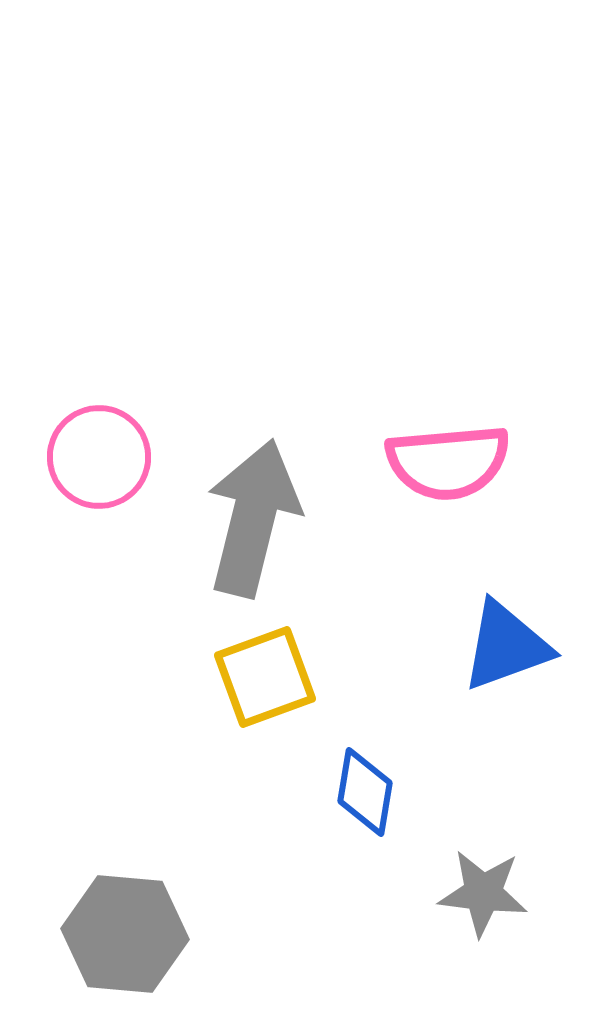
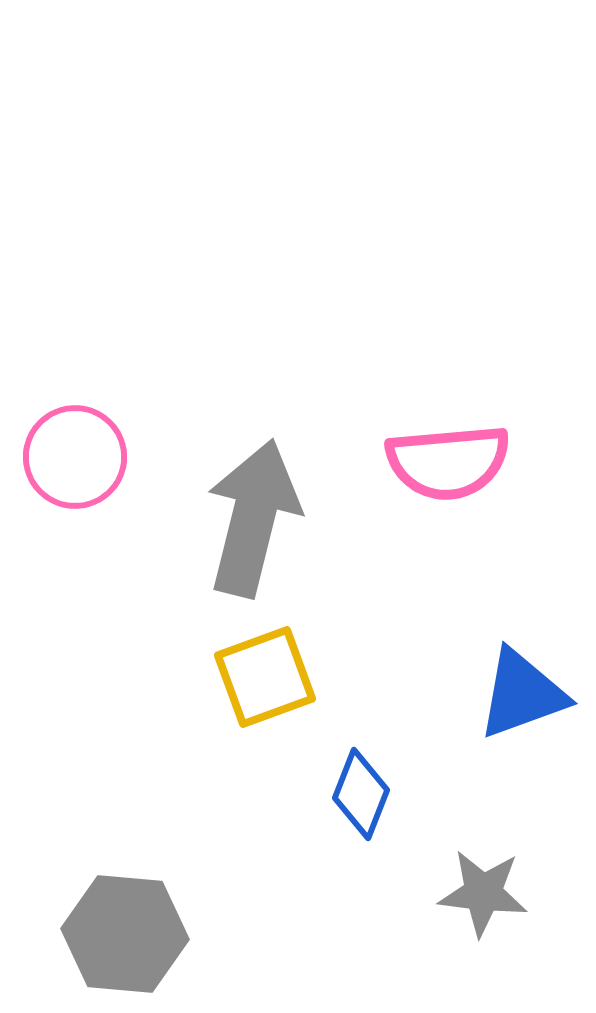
pink circle: moved 24 px left
blue triangle: moved 16 px right, 48 px down
blue diamond: moved 4 px left, 2 px down; rotated 12 degrees clockwise
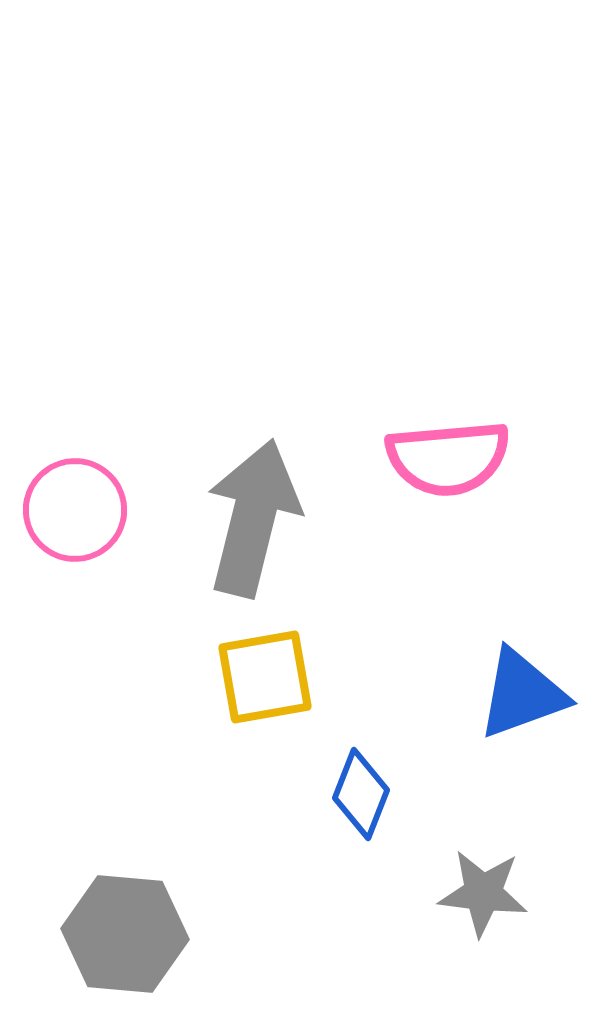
pink circle: moved 53 px down
pink semicircle: moved 4 px up
yellow square: rotated 10 degrees clockwise
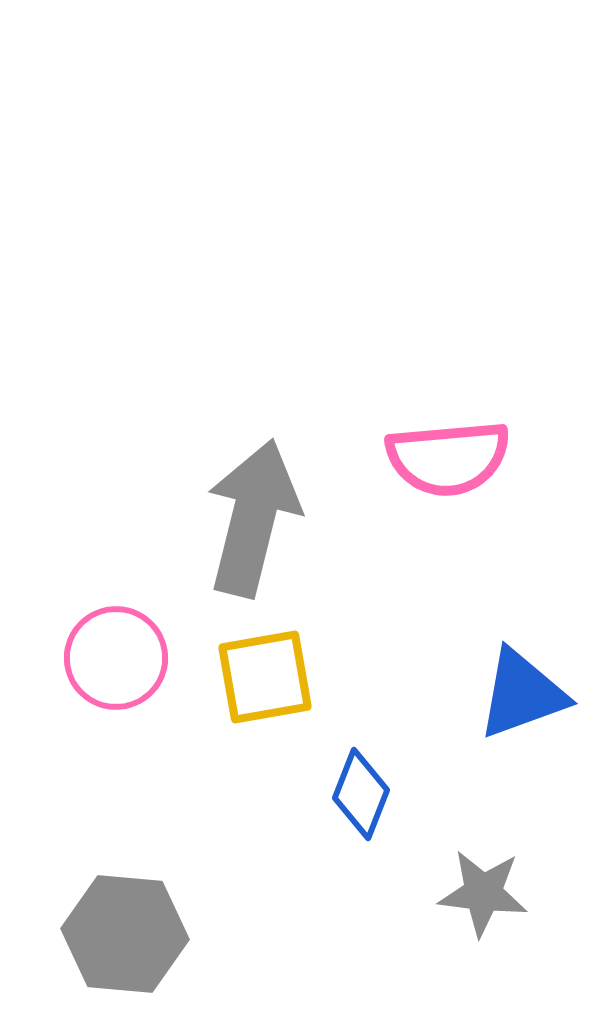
pink circle: moved 41 px right, 148 px down
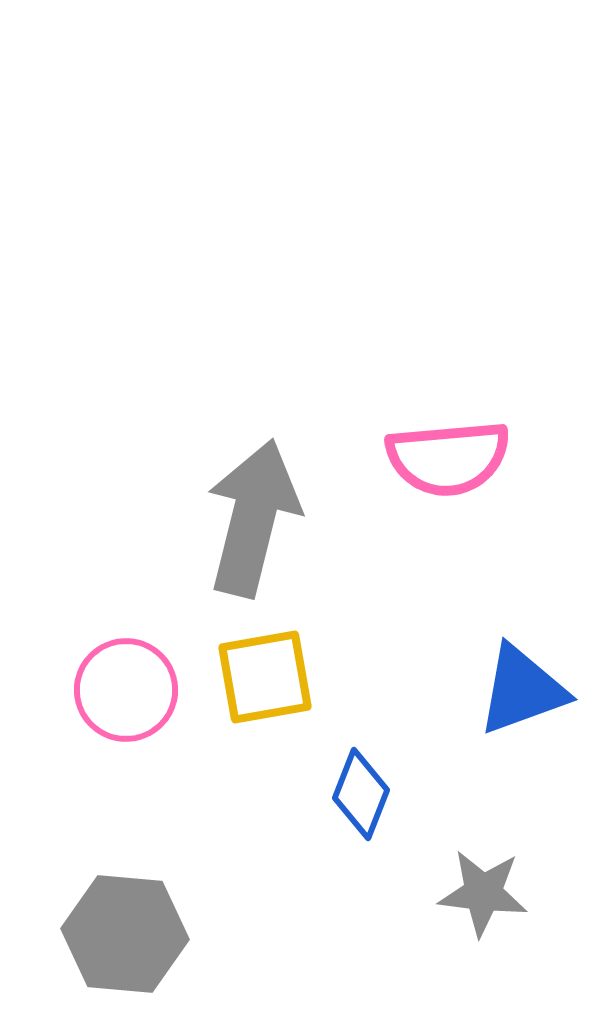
pink circle: moved 10 px right, 32 px down
blue triangle: moved 4 px up
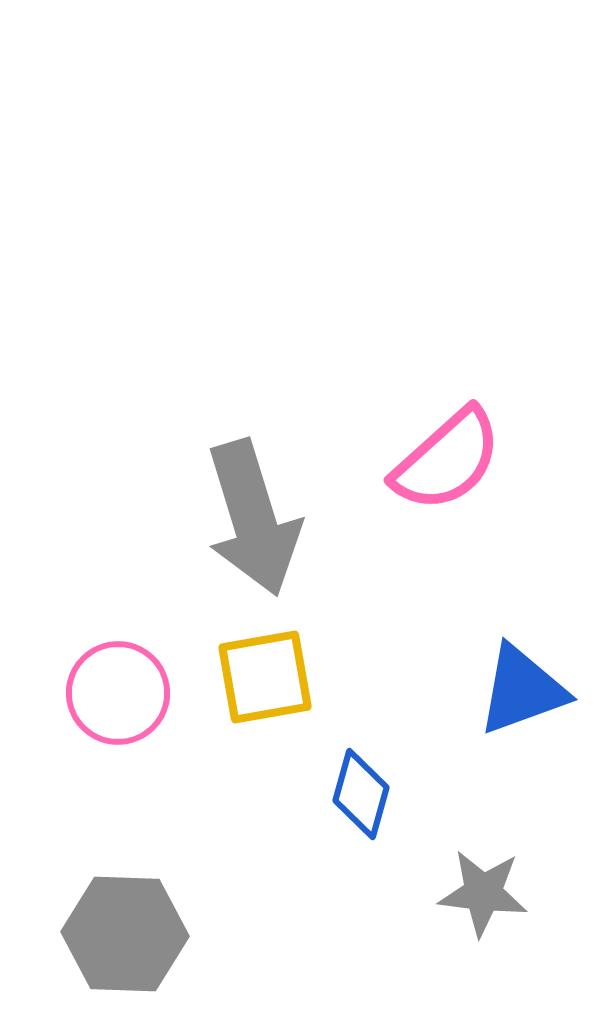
pink semicircle: moved 1 px left, 2 px down; rotated 37 degrees counterclockwise
gray arrow: rotated 149 degrees clockwise
pink circle: moved 8 px left, 3 px down
blue diamond: rotated 6 degrees counterclockwise
gray hexagon: rotated 3 degrees counterclockwise
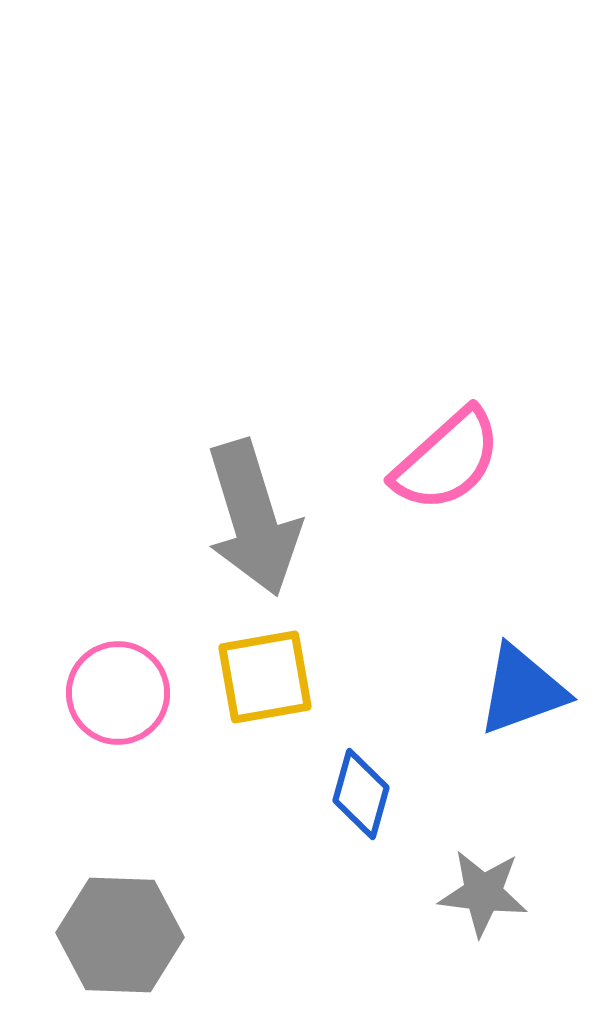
gray hexagon: moved 5 px left, 1 px down
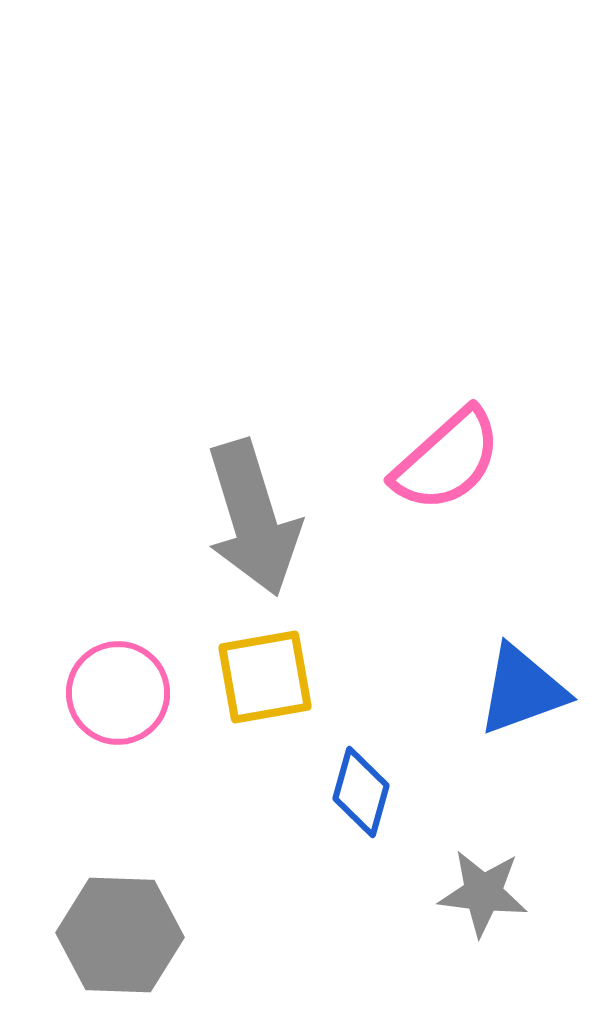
blue diamond: moved 2 px up
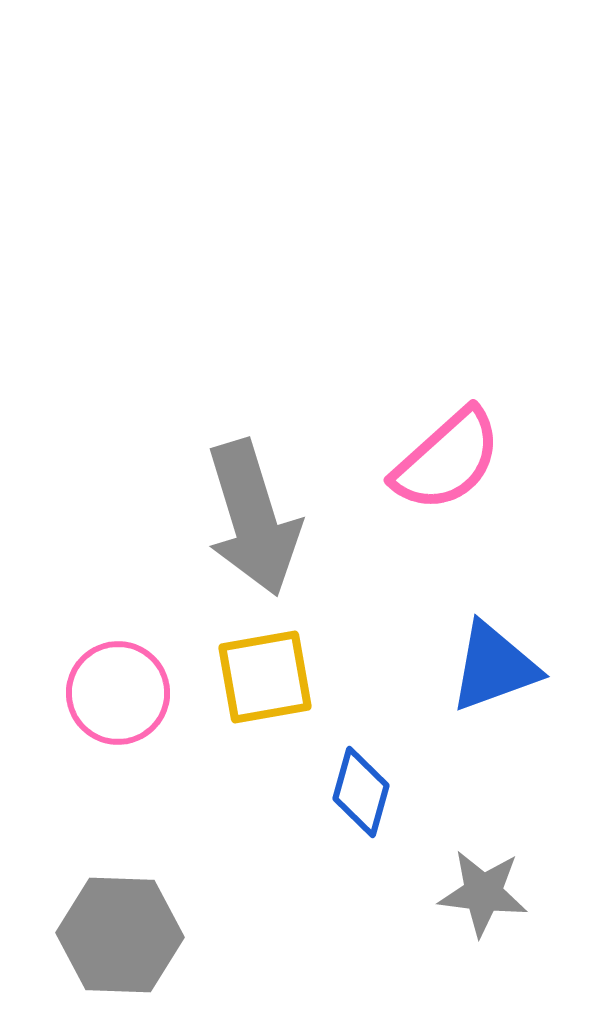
blue triangle: moved 28 px left, 23 px up
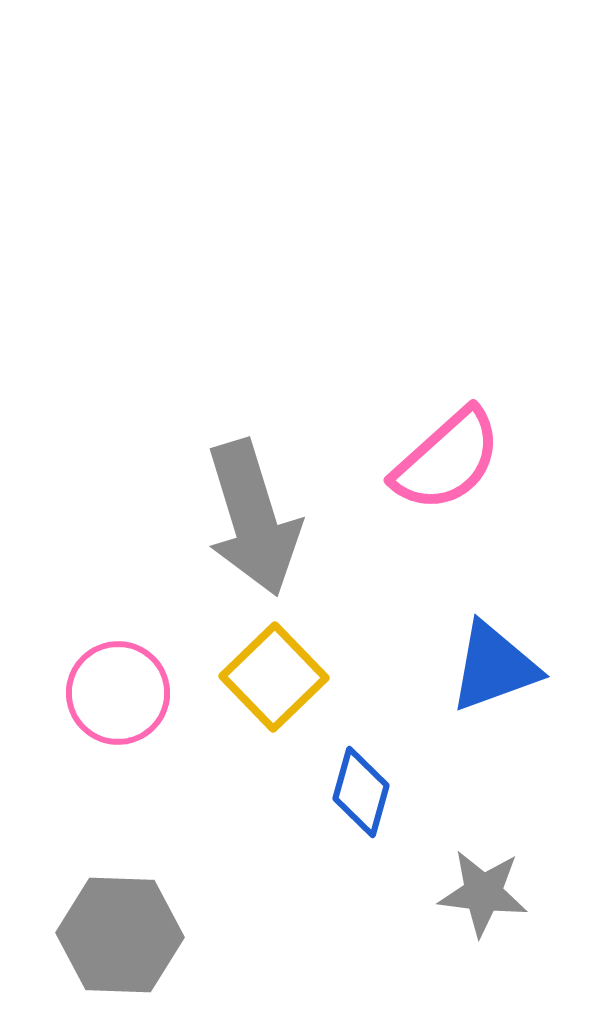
yellow square: moved 9 px right; rotated 34 degrees counterclockwise
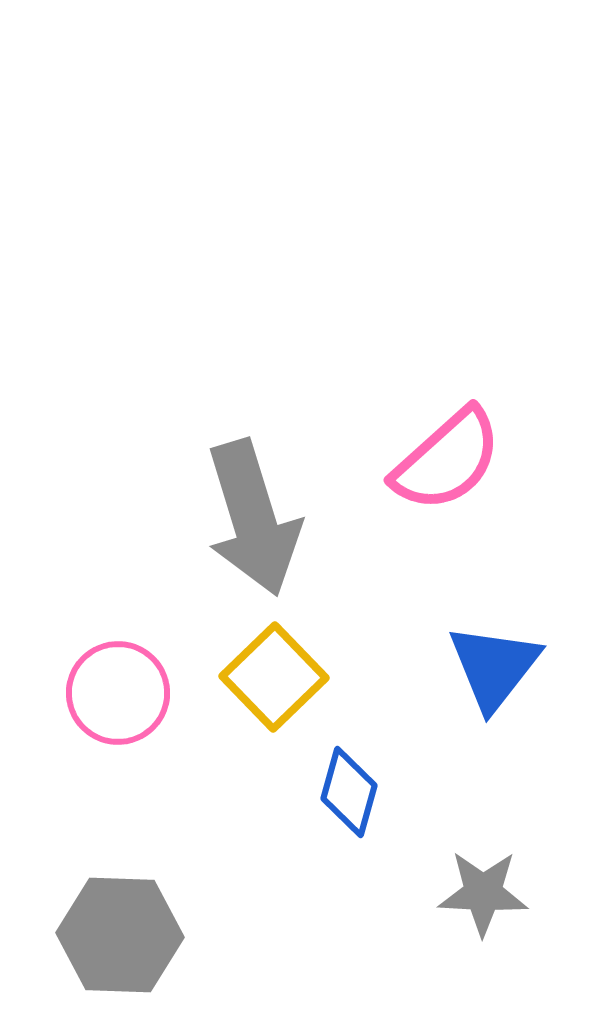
blue triangle: rotated 32 degrees counterclockwise
blue diamond: moved 12 px left
gray star: rotated 4 degrees counterclockwise
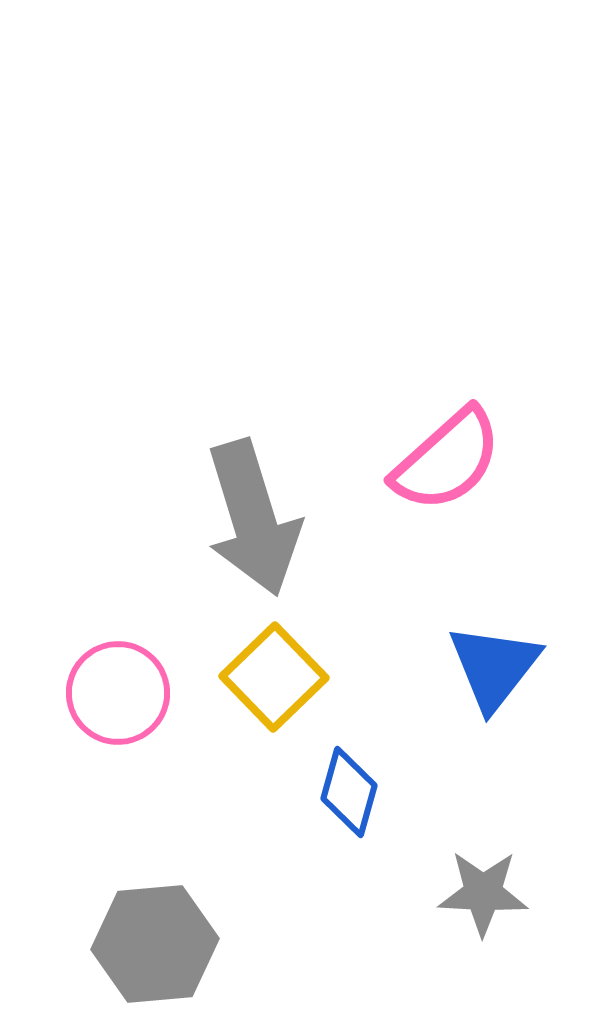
gray hexagon: moved 35 px right, 9 px down; rotated 7 degrees counterclockwise
